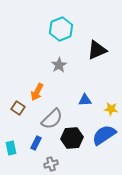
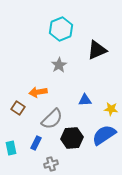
orange arrow: moved 1 px right; rotated 54 degrees clockwise
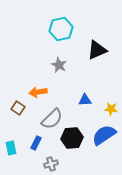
cyan hexagon: rotated 10 degrees clockwise
gray star: rotated 14 degrees counterclockwise
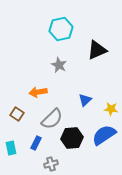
blue triangle: rotated 40 degrees counterclockwise
brown square: moved 1 px left, 6 px down
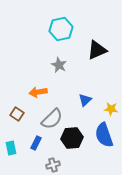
blue semicircle: rotated 75 degrees counterclockwise
gray cross: moved 2 px right, 1 px down
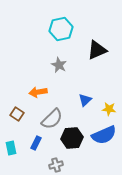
yellow star: moved 2 px left
blue semicircle: rotated 95 degrees counterclockwise
gray cross: moved 3 px right
